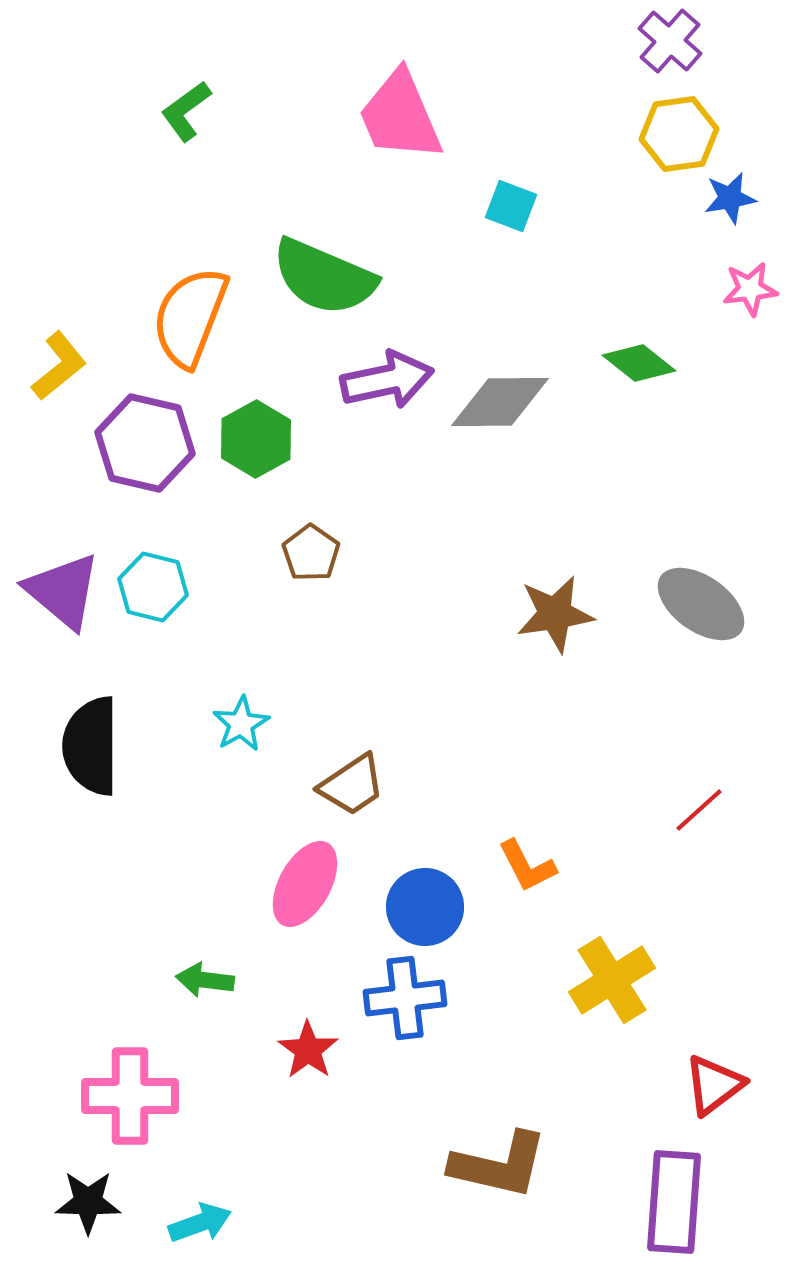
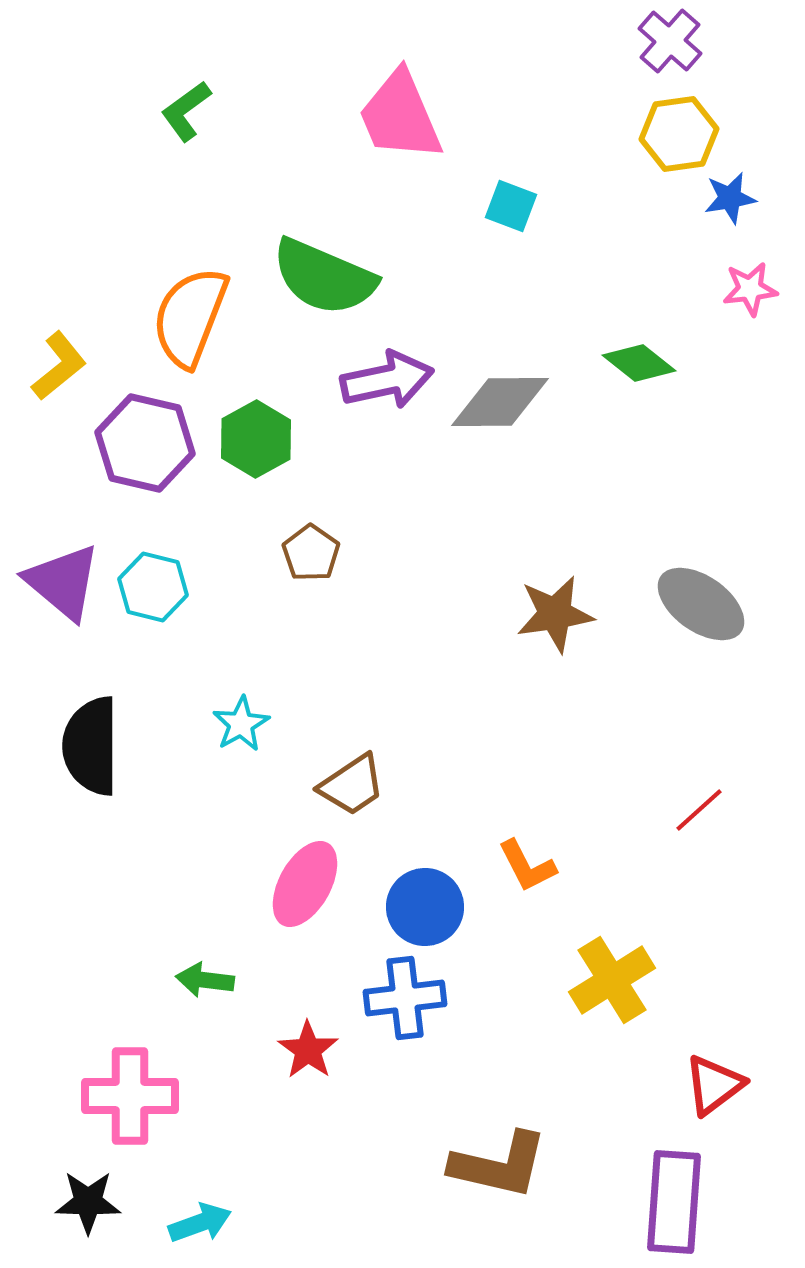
purple triangle: moved 9 px up
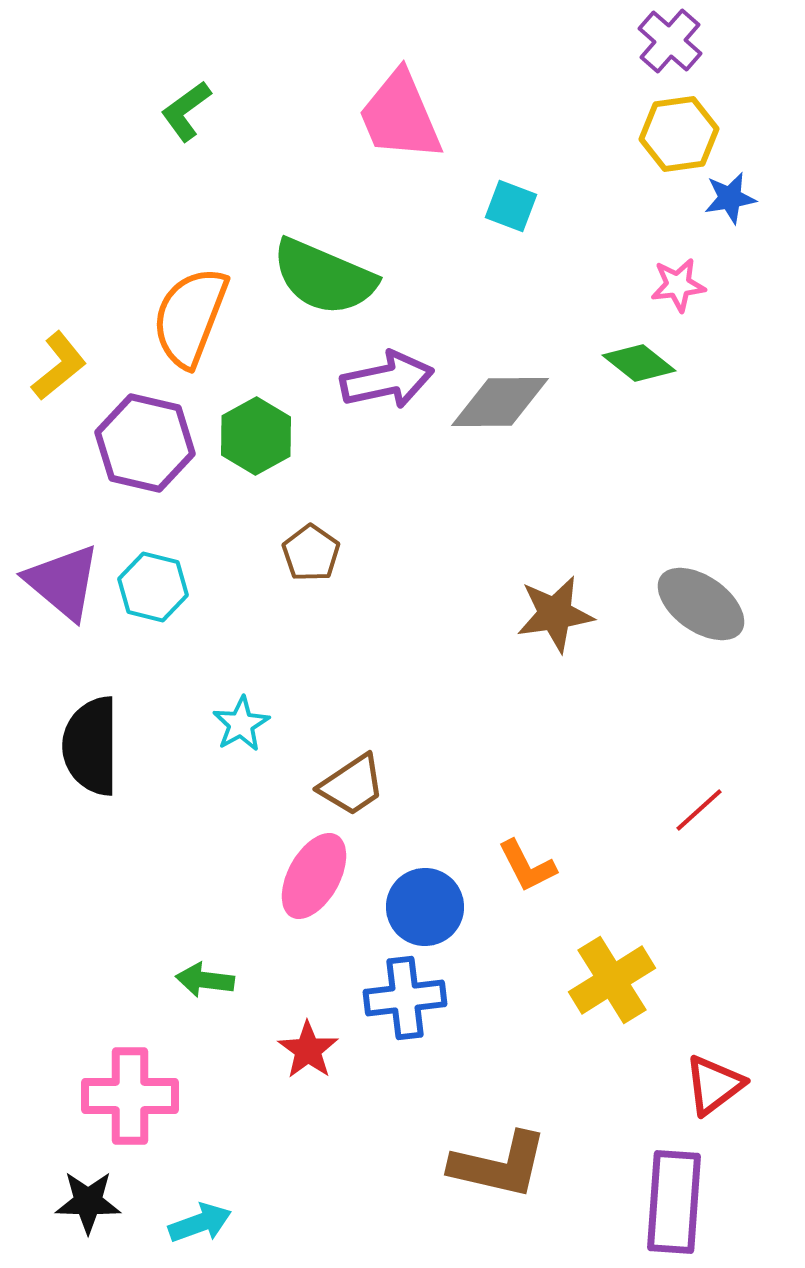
pink star: moved 72 px left, 4 px up
green hexagon: moved 3 px up
pink ellipse: moved 9 px right, 8 px up
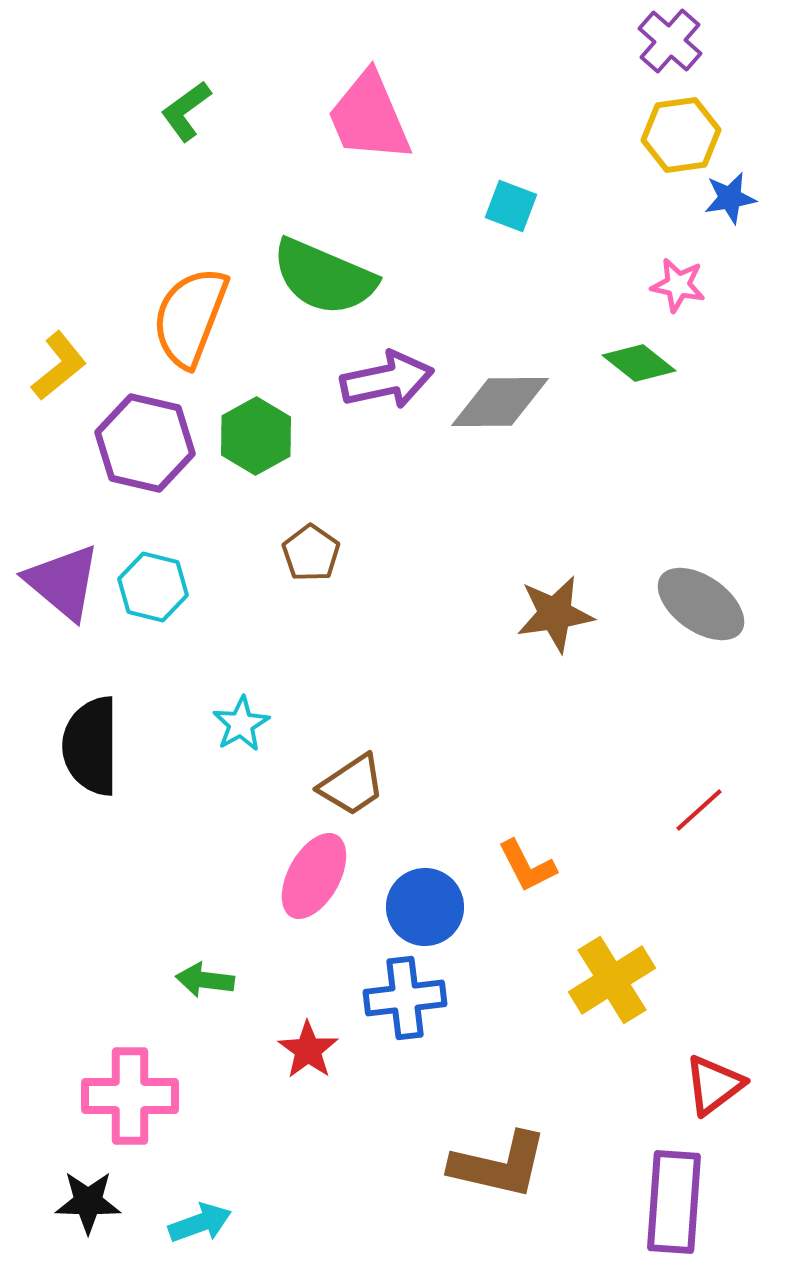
pink trapezoid: moved 31 px left, 1 px down
yellow hexagon: moved 2 px right, 1 px down
pink star: rotated 18 degrees clockwise
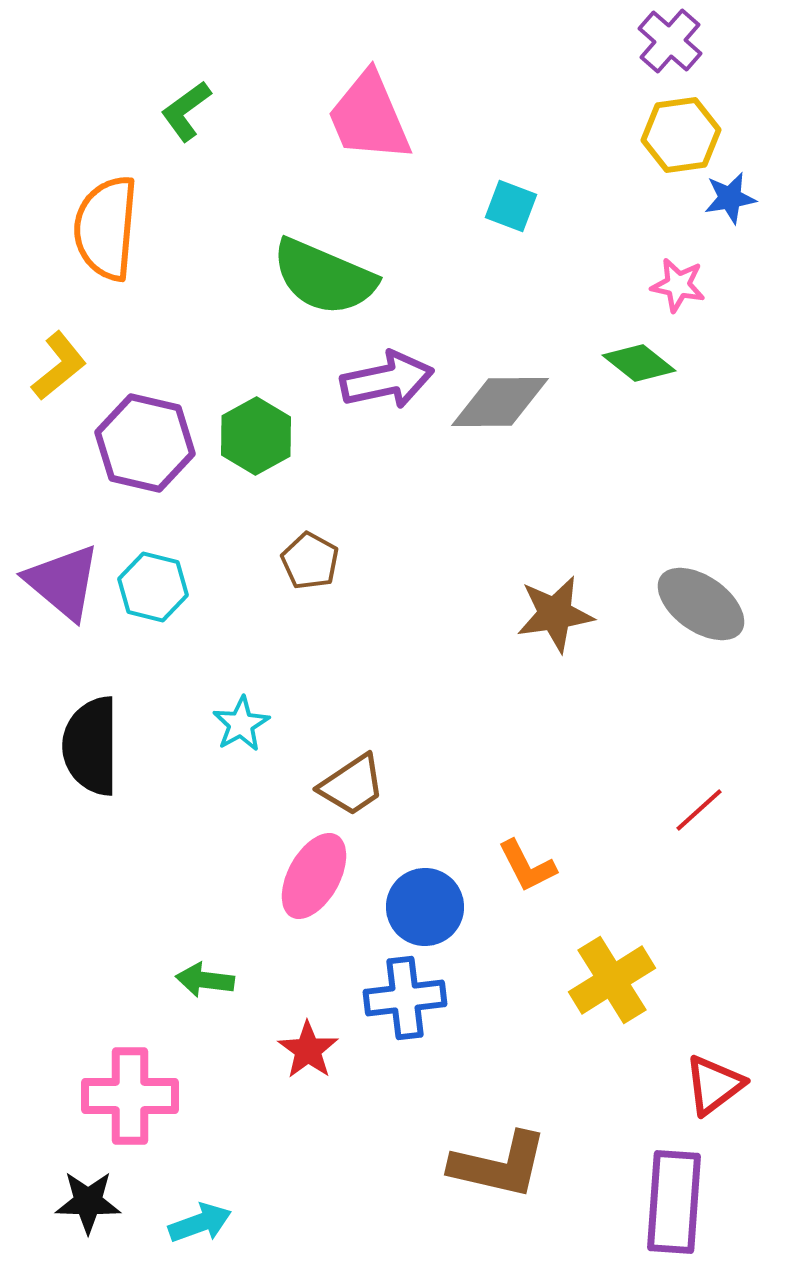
orange semicircle: moved 84 px left, 89 px up; rotated 16 degrees counterclockwise
brown pentagon: moved 1 px left, 8 px down; rotated 6 degrees counterclockwise
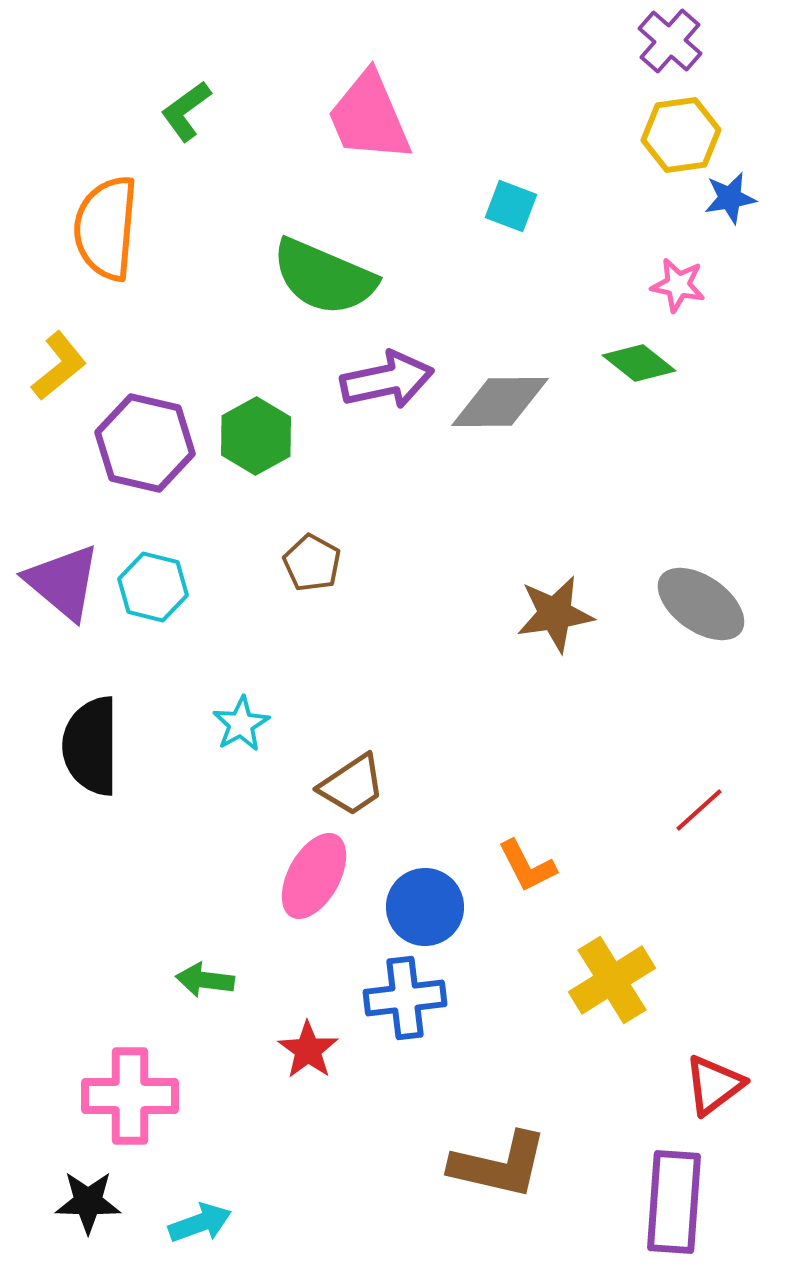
brown pentagon: moved 2 px right, 2 px down
